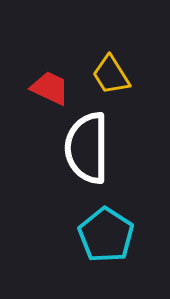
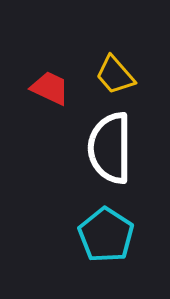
yellow trapezoid: moved 4 px right; rotated 9 degrees counterclockwise
white semicircle: moved 23 px right
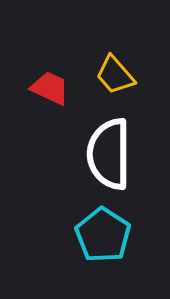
white semicircle: moved 1 px left, 6 px down
cyan pentagon: moved 3 px left
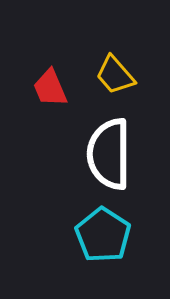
red trapezoid: rotated 138 degrees counterclockwise
